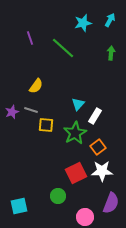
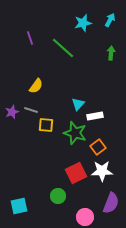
white rectangle: rotated 49 degrees clockwise
green star: rotated 25 degrees counterclockwise
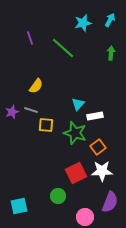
purple semicircle: moved 1 px left, 1 px up
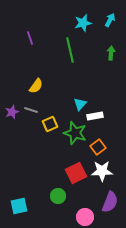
green line: moved 7 px right, 2 px down; rotated 35 degrees clockwise
cyan triangle: moved 2 px right
yellow square: moved 4 px right, 1 px up; rotated 28 degrees counterclockwise
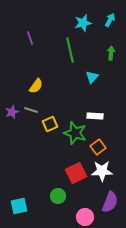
cyan triangle: moved 12 px right, 27 px up
white rectangle: rotated 14 degrees clockwise
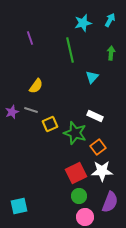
white rectangle: rotated 21 degrees clockwise
green circle: moved 21 px right
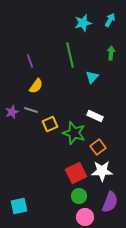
purple line: moved 23 px down
green line: moved 5 px down
green star: moved 1 px left
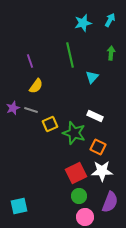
purple star: moved 1 px right, 4 px up
orange square: rotated 28 degrees counterclockwise
